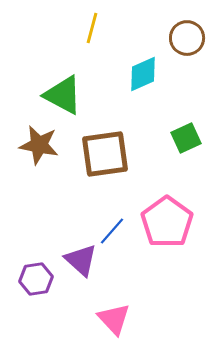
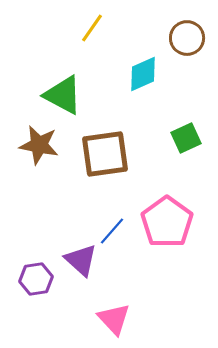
yellow line: rotated 20 degrees clockwise
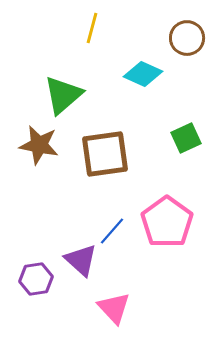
yellow line: rotated 20 degrees counterclockwise
cyan diamond: rotated 48 degrees clockwise
green triangle: rotated 51 degrees clockwise
pink triangle: moved 11 px up
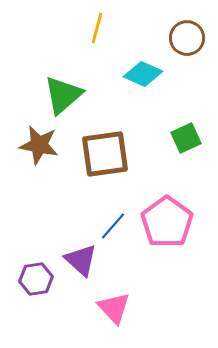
yellow line: moved 5 px right
blue line: moved 1 px right, 5 px up
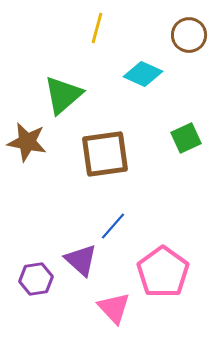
brown circle: moved 2 px right, 3 px up
brown star: moved 12 px left, 3 px up
pink pentagon: moved 4 px left, 50 px down
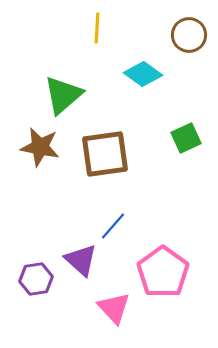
yellow line: rotated 12 degrees counterclockwise
cyan diamond: rotated 12 degrees clockwise
brown star: moved 13 px right, 5 px down
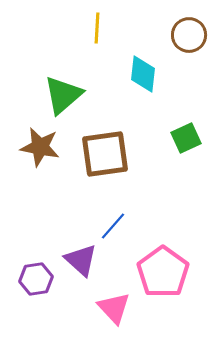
cyan diamond: rotated 60 degrees clockwise
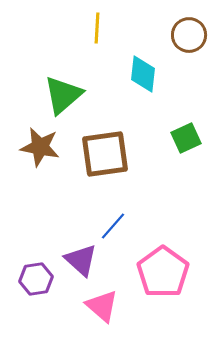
pink triangle: moved 12 px left, 2 px up; rotated 6 degrees counterclockwise
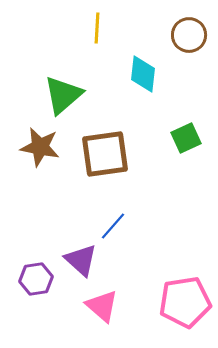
pink pentagon: moved 22 px right, 30 px down; rotated 27 degrees clockwise
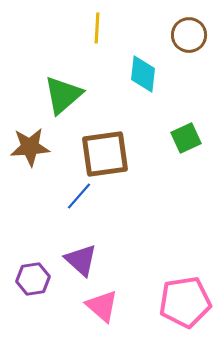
brown star: moved 10 px left; rotated 15 degrees counterclockwise
blue line: moved 34 px left, 30 px up
purple hexagon: moved 3 px left
